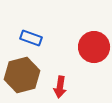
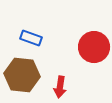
brown hexagon: rotated 20 degrees clockwise
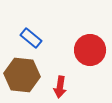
blue rectangle: rotated 20 degrees clockwise
red circle: moved 4 px left, 3 px down
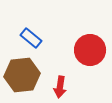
brown hexagon: rotated 12 degrees counterclockwise
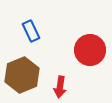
blue rectangle: moved 7 px up; rotated 25 degrees clockwise
brown hexagon: rotated 16 degrees counterclockwise
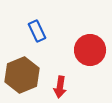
blue rectangle: moved 6 px right
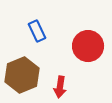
red circle: moved 2 px left, 4 px up
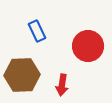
brown hexagon: rotated 20 degrees clockwise
red arrow: moved 2 px right, 2 px up
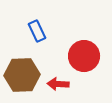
red circle: moved 4 px left, 10 px down
red arrow: moved 4 px left, 1 px up; rotated 85 degrees clockwise
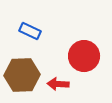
blue rectangle: moved 7 px left; rotated 40 degrees counterclockwise
